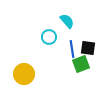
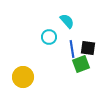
yellow circle: moved 1 px left, 3 px down
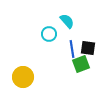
cyan circle: moved 3 px up
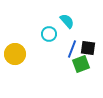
blue line: rotated 30 degrees clockwise
yellow circle: moved 8 px left, 23 px up
